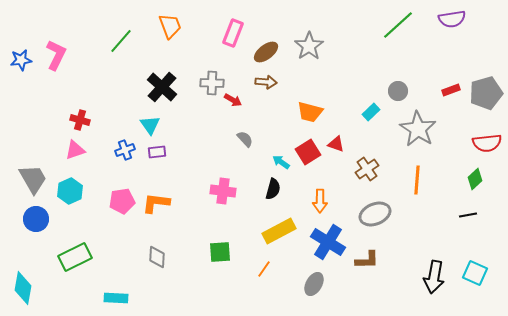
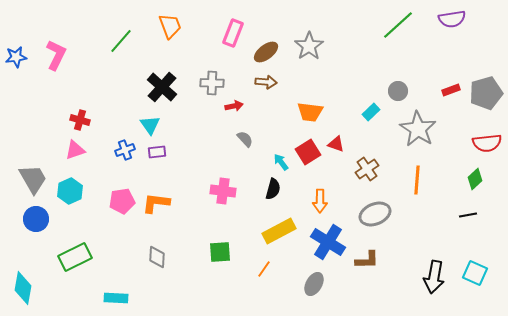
blue star at (21, 60): moved 5 px left, 3 px up
red arrow at (233, 100): moved 1 px right, 6 px down; rotated 42 degrees counterclockwise
orange trapezoid at (310, 112): rotated 8 degrees counterclockwise
cyan arrow at (281, 162): rotated 18 degrees clockwise
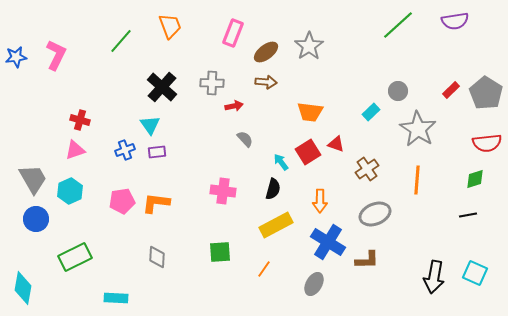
purple semicircle at (452, 19): moved 3 px right, 2 px down
red rectangle at (451, 90): rotated 24 degrees counterclockwise
gray pentagon at (486, 93): rotated 24 degrees counterclockwise
green diamond at (475, 179): rotated 25 degrees clockwise
yellow rectangle at (279, 231): moved 3 px left, 6 px up
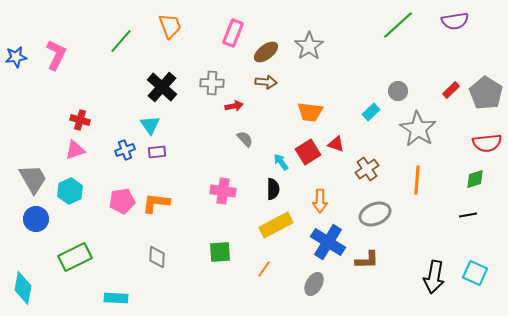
black semicircle at (273, 189): rotated 15 degrees counterclockwise
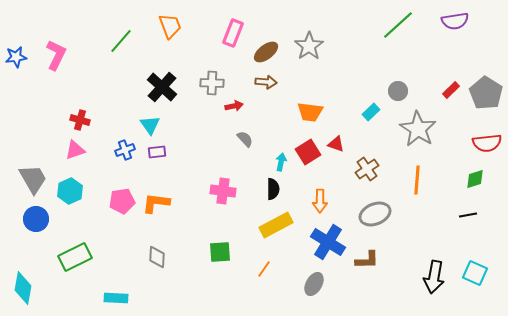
cyan arrow at (281, 162): rotated 48 degrees clockwise
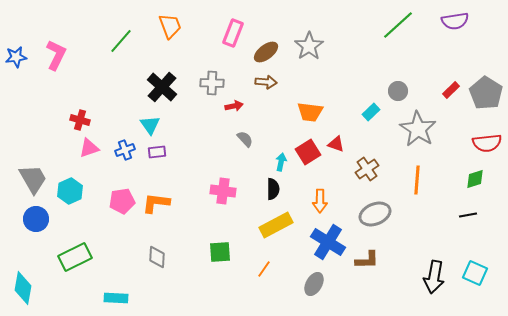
pink triangle at (75, 150): moved 14 px right, 2 px up
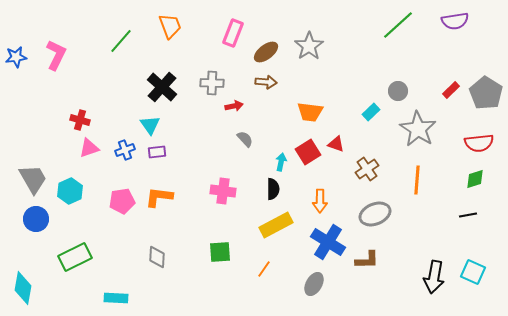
red semicircle at (487, 143): moved 8 px left
orange L-shape at (156, 203): moved 3 px right, 6 px up
cyan square at (475, 273): moved 2 px left, 1 px up
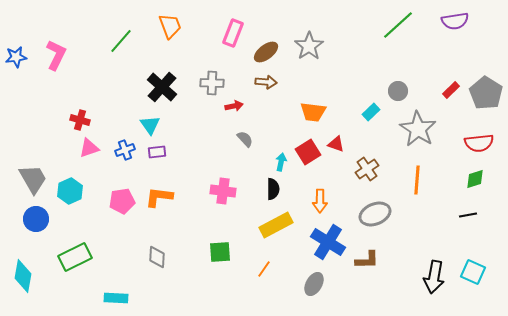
orange trapezoid at (310, 112): moved 3 px right
cyan diamond at (23, 288): moved 12 px up
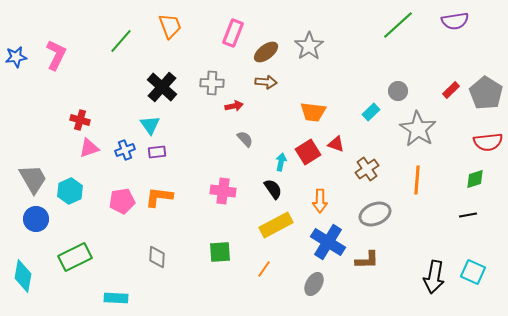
red semicircle at (479, 143): moved 9 px right, 1 px up
black semicircle at (273, 189): rotated 35 degrees counterclockwise
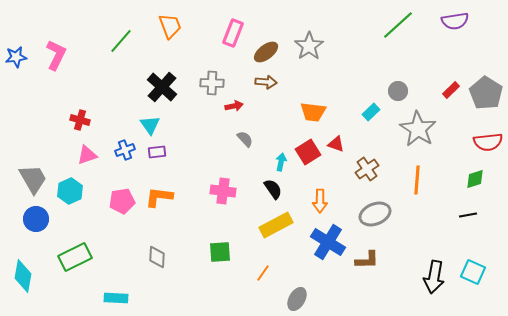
pink triangle at (89, 148): moved 2 px left, 7 px down
orange line at (264, 269): moved 1 px left, 4 px down
gray ellipse at (314, 284): moved 17 px left, 15 px down
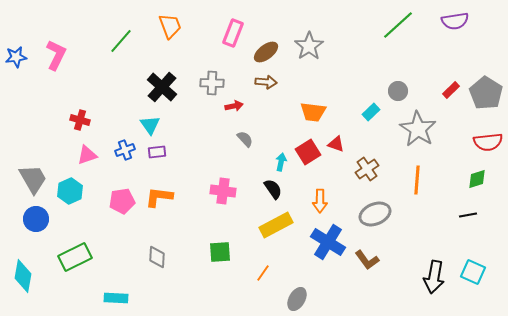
green diamond at (475, 179): moved 2 px right
brown L-shape at (367, 260): rotated 55 degrees clockwise
